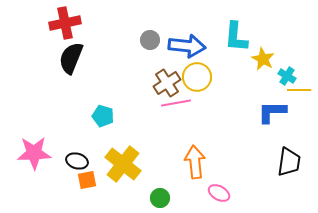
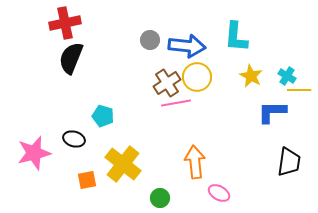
yellow star: moved 12 px left, 17 px down
pink star: rotated 12 degrees counterclockwise
black ellipse: moved 3 px left, 22 px up
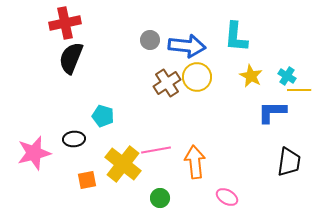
pink line: moved 20 px left, 47 px down
black ellipse: rotated 20 degrees counterclockwise
pink ellipse: moved 8 px right, 4 px down
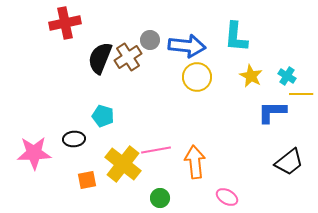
black semicircle: moved 29 px right
brown cross: moved 39 px left, 26 px up
yellow line: moved 2 px right, 4 px down
pink star: rotated 12 degrees clockwise
black trapezoid: rotated 44 degrees clockwise
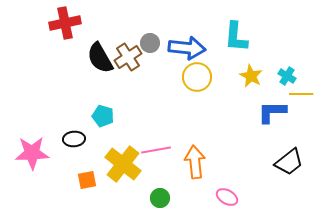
gray circle: moved 3 px down
blue arrow: moved 2 px down
black semicircle: rotated 52 degrees counterclockwise
pink star: moved 2 px left
